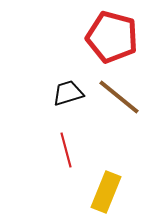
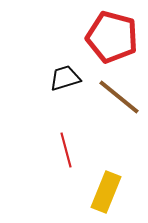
black trapezoid: moved 3 px left, 15 px up
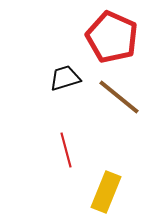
red pentagon: rotated 9 degrees clockwise
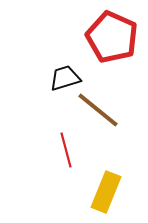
brown line: moved 21 px left, 13 px down
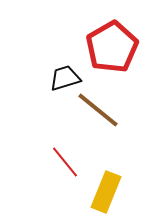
red pentagon: moved 10 px down; rotated 18 degrees clockwise
red line: moved 1 px left, 12 px down; rotated 24 degrees counterclockwise
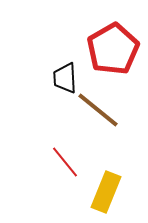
red pentagon: moved 1 px right, 2 px down
black trapezoid: rotated 76 degrees counterclockwise
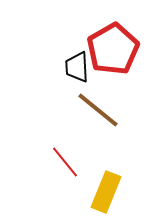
black trapezoid: moved 12 px right, 11 px up
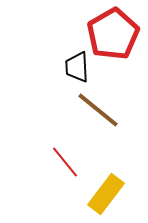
red pentagon: moved 15 px up
yellow rectangle: moved 2 px down; rotated 15 degrees clockwise
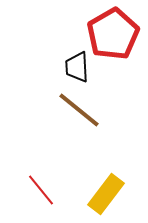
brown line: moved 19 px left
red line: moved 24 px left, 28 px down
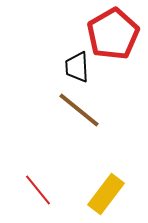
red line: moved 3 px left
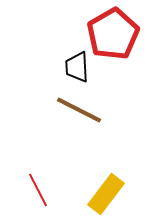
brown line: rotated 12 degrees counterclockwise
red line: rotated 12 degrees clockwise
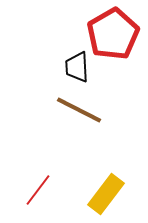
red line: rotated 64 degrees clockwise
